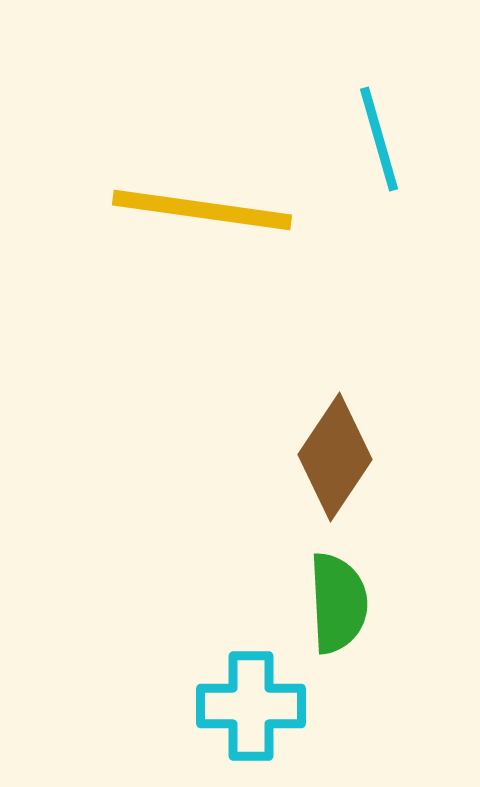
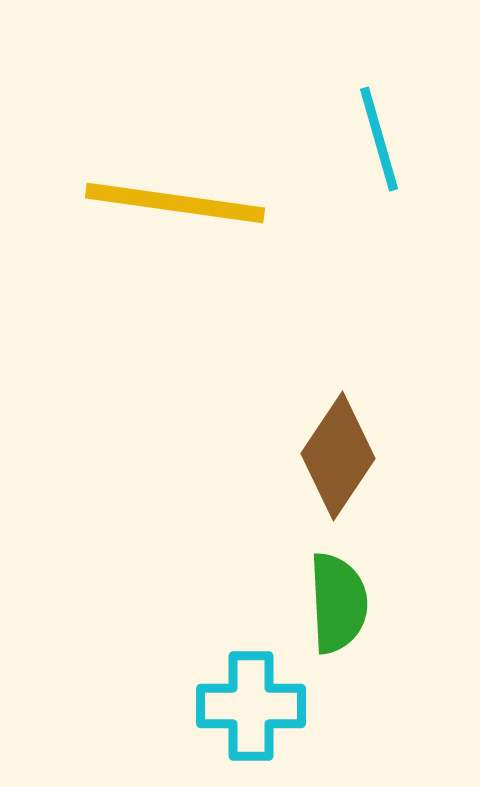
yellow line: moved 27 px left, 7 px up
brown diamond: moved 3 px right, 1 px up
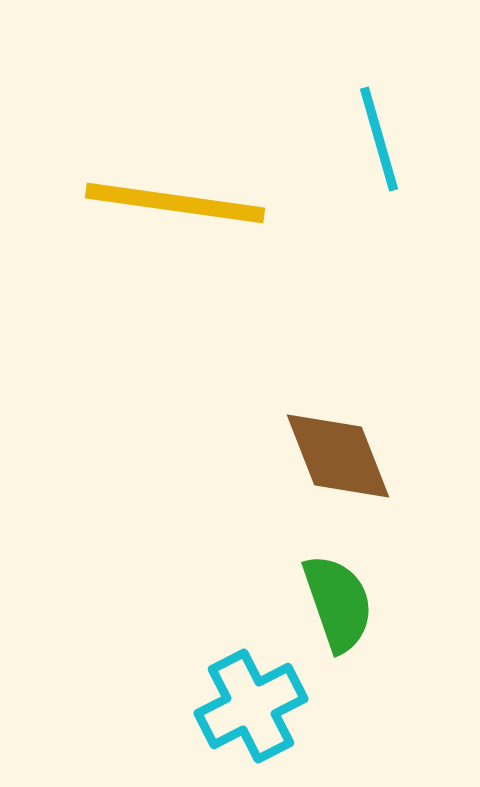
brown diamond: rotated 55 degrees counterclockwise
green semicircle: rotated 16 degrees counterclockwise
cyan cross: rotated 27 degrees counterclockwise
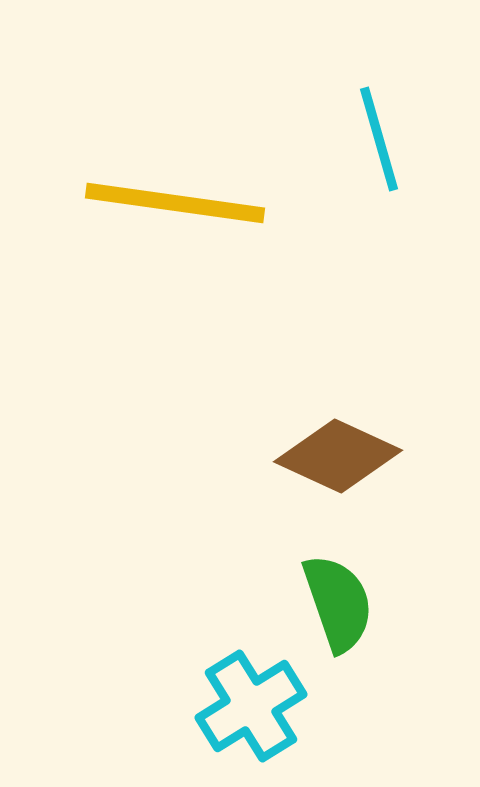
brown diamond: rotated 44 degrees counterclockwise
cyan cross: rotated 5 degrees counterclockwise
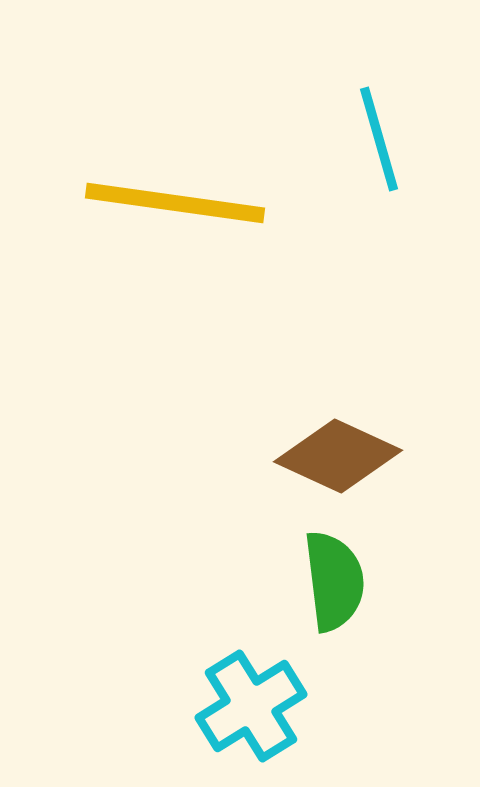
green semicircle: moved 4 px left, 22 px up; rotated 12 degrees clockwise
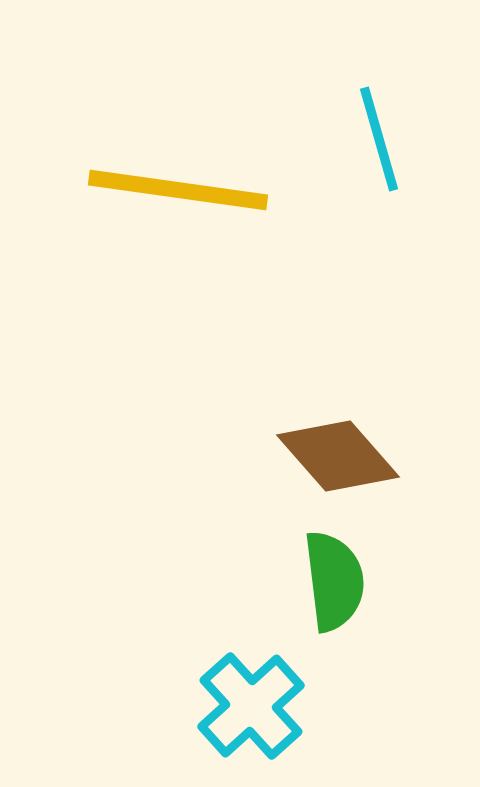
yellow line: moved 3 px right, 13 px up
brown diamond: rotated 24 degrees clockwise
cyan cross: rotated 10 degrees counterclockwise
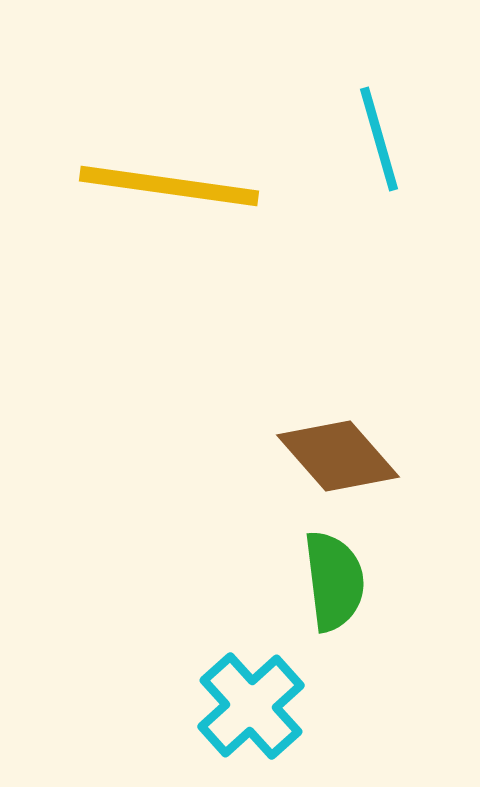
yellow line: moved 9 px left, 4 px up
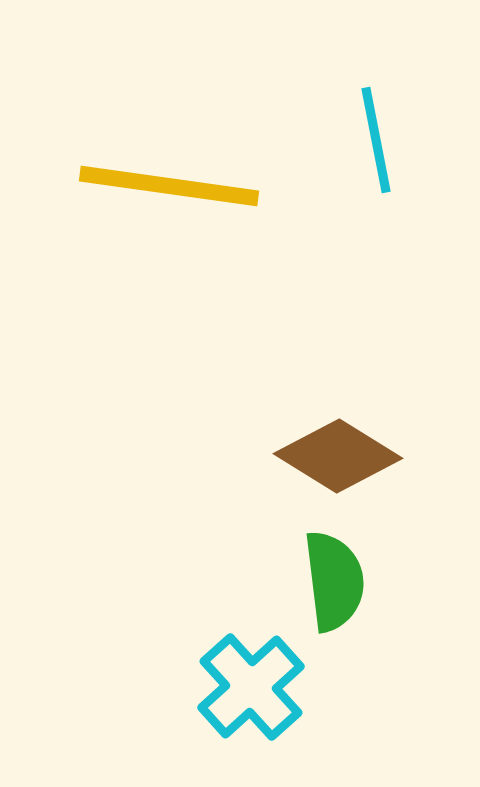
cyan line: moved 3 px left, 1 px down; rotated 5 degrees clockwise
brown diamond: rotated 17 degrees counterclockwise
cyan cross: moved 19 px up
